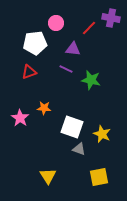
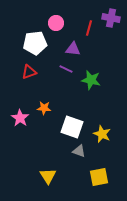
red line: rotated 28 degrees counterclockwise
gray triangle: moved 2 px down
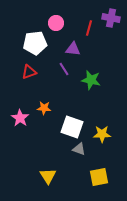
purple line: moved 2 px left; rotated 32 degrees clockwise
yellow star: rotated 24 degrees counterclockwise
gray triangle: moved 2 px up
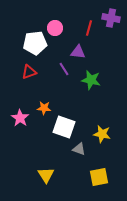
pink circle: moved 1 px left, 5 px down
purple triangle: moved 5 px right, 3 px down
white square: moved 8 px left
yellow star: rotated 12 degrees clockwise
yellow triangle: moved 2 px left, 1 px up
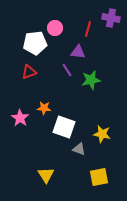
red line: moved 1 px left, 1 px down
purple line: moved 3 px right, 1 px down
green star: rotated 24 degrees counterclockwise
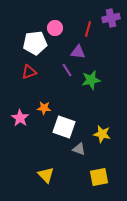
purple cross: rotated 24 degrees counterclockwise
yellow triangle: rotated 12 degrees counterclockwise
